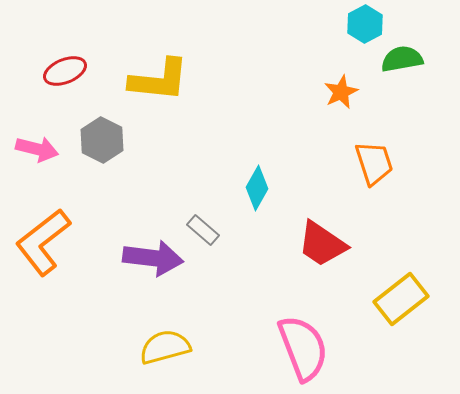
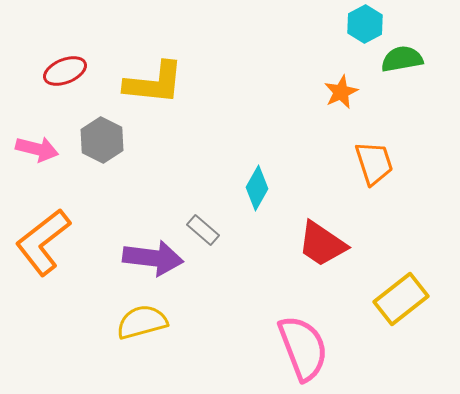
yellow L-shape: moved 5 px left, 3 px down
yellow semicircle: moved 23 px left, 25 px up
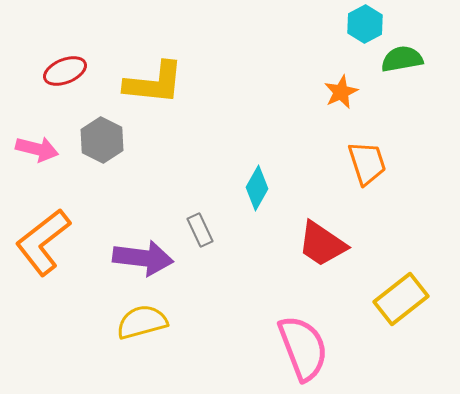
orange trapezoid: moved 7 px left
gray rectangle: moved 3 px left; rotated 24 degrees clockwise
purple arrow: moved 10 px left
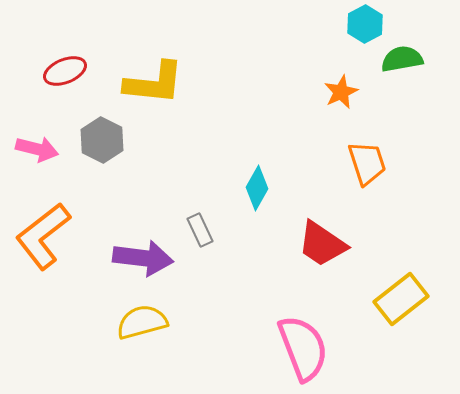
orange L-shape: moved 6 px up
